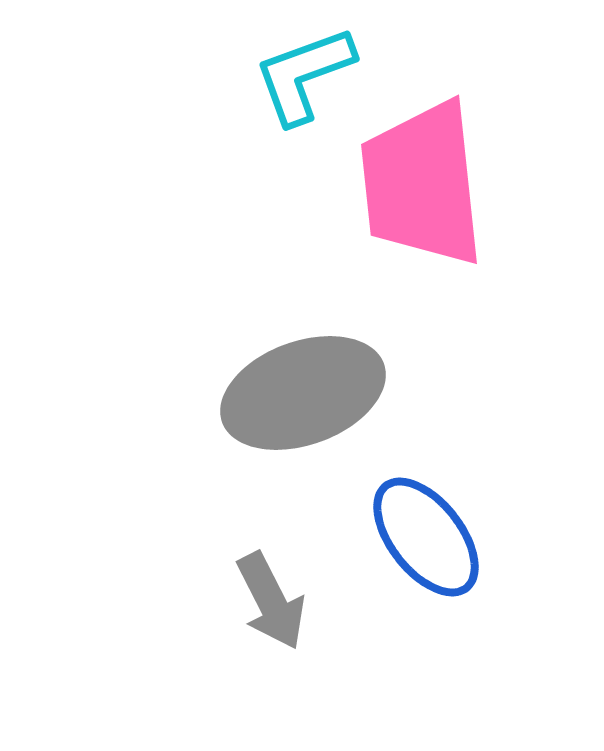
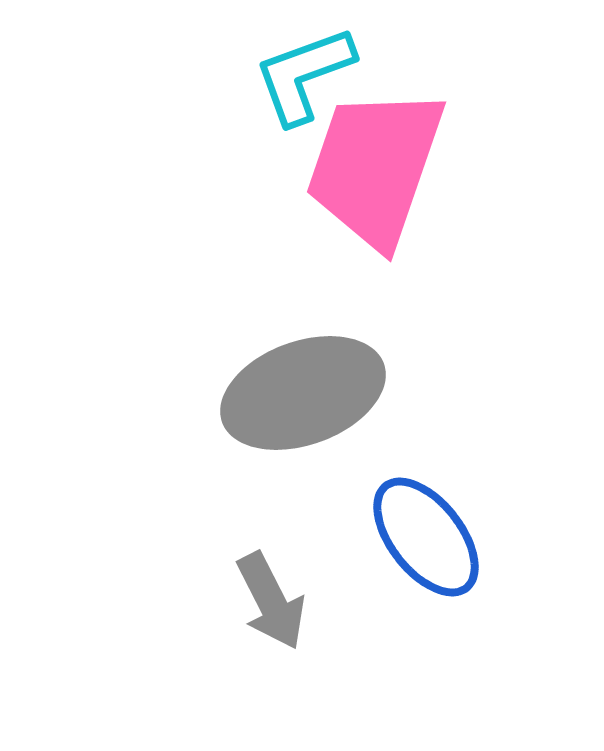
pink trapezoid: moved 47 px left, 17 px up; rotated 25 degrees clockwise
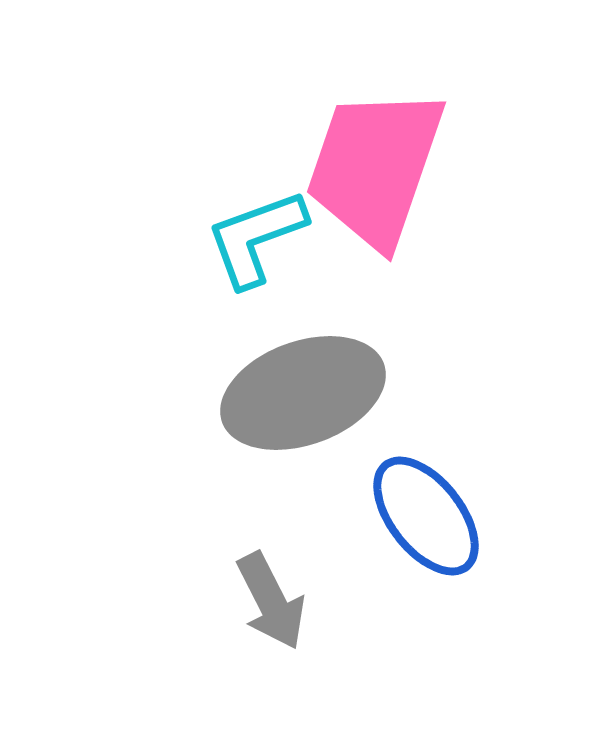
cyan L-shape: moved 48 px left, 163 px down
blue ellipse: moved 21 px up
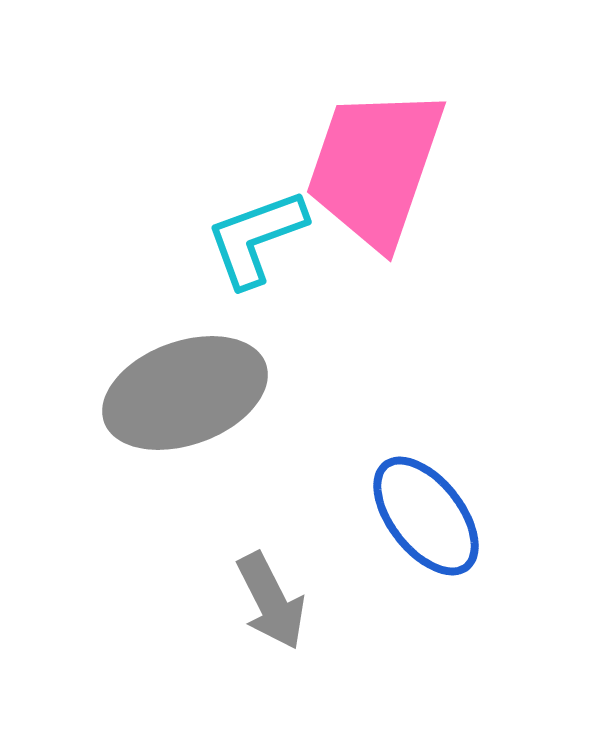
gray ellipse: moved 118 px left
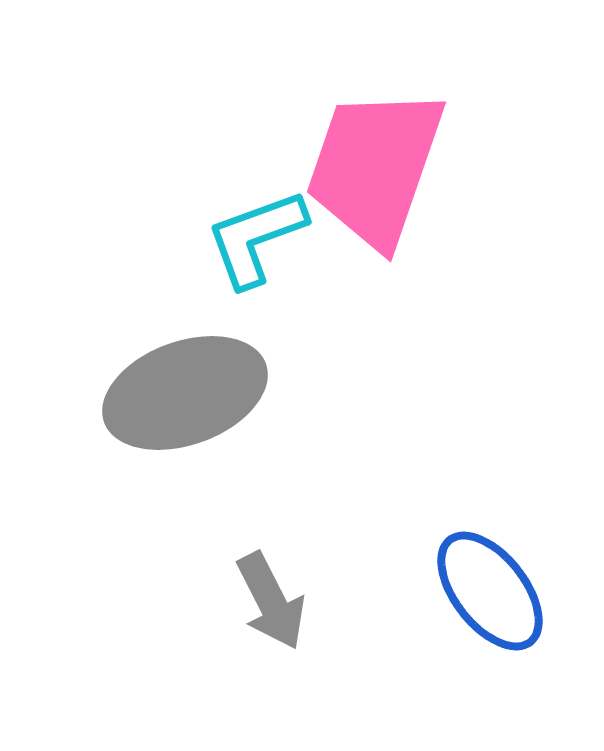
blue ellipse: moved 64 px right, 75 px down
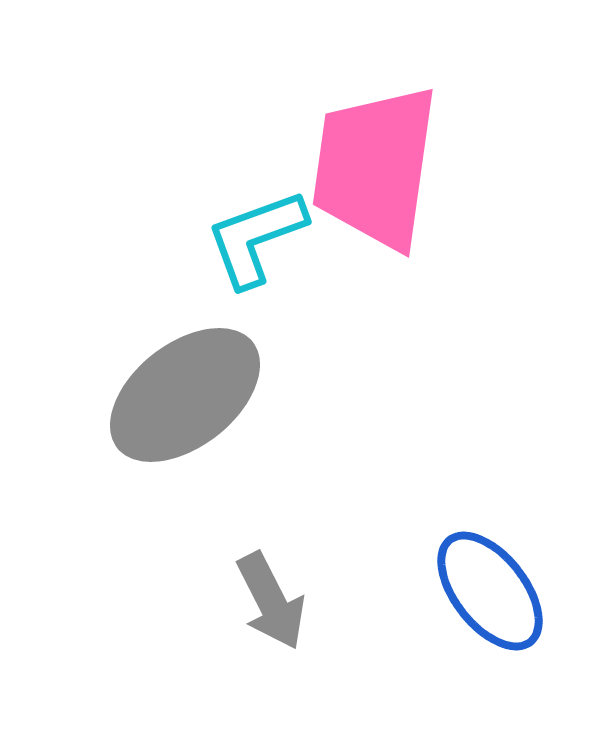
pink trapezoid: rotated 11 degrees counterclockwise
gray ellipse: moved 2 px down; rotated 18 degrees counterclockwise
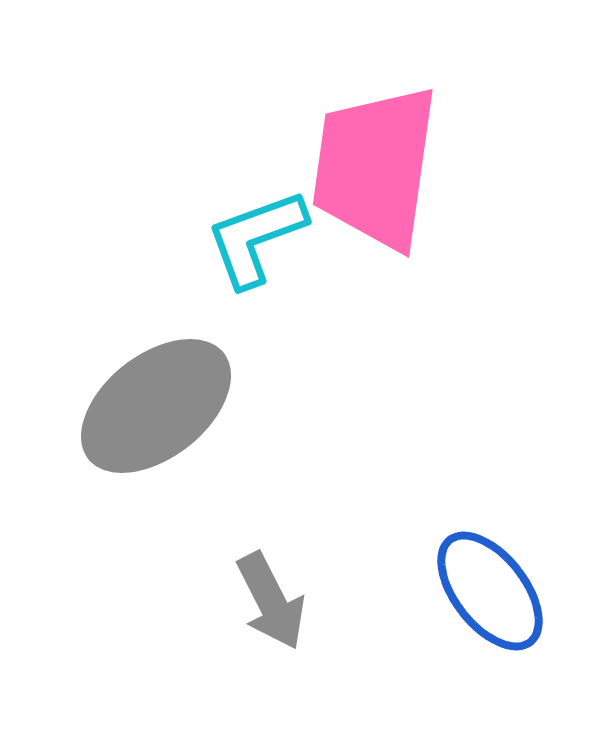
gray ellipse: moved 29 px left, 11 px down
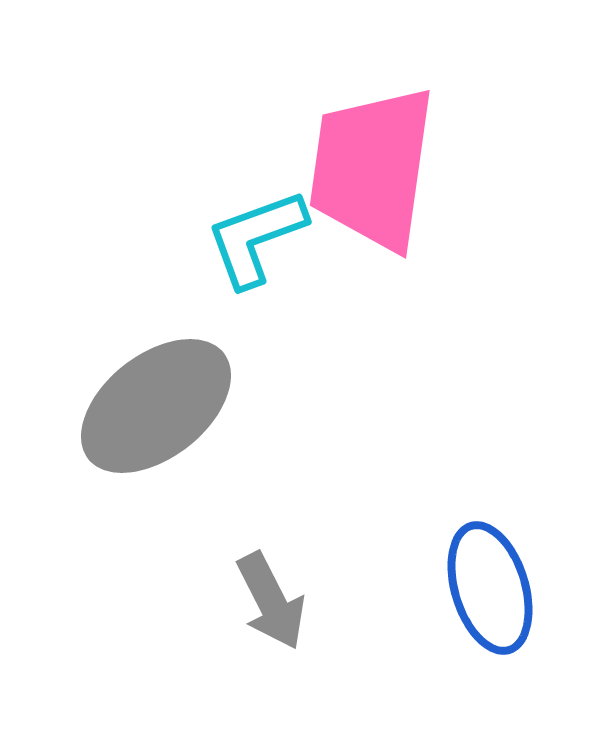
pink trapezoid: moved 3 px left, 1 px down
blue ellipse: moved 3 px up; rotated 21 degrees clockwise
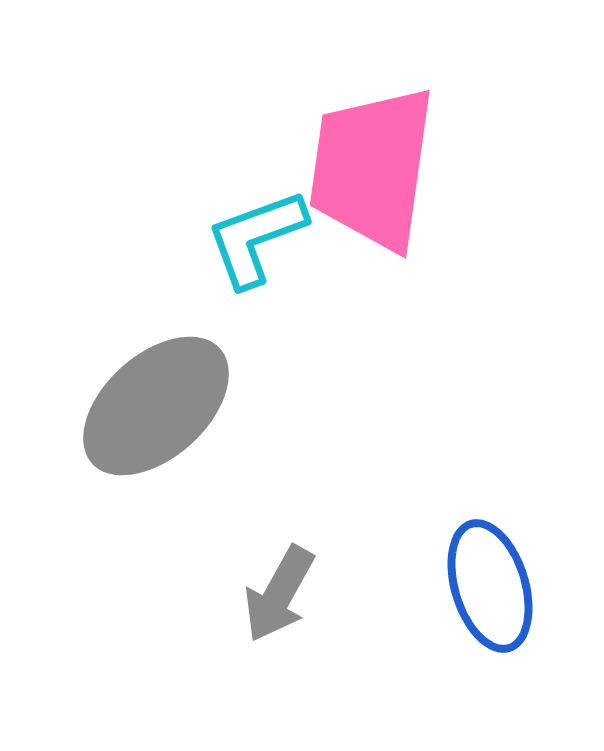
gray ellipse: rotated 4 degrees counterclockwise
blue ellipse: moved 2 px up
gray arrow: moved 8 px right, 7 px up; rotated 56 degrees clockwise
